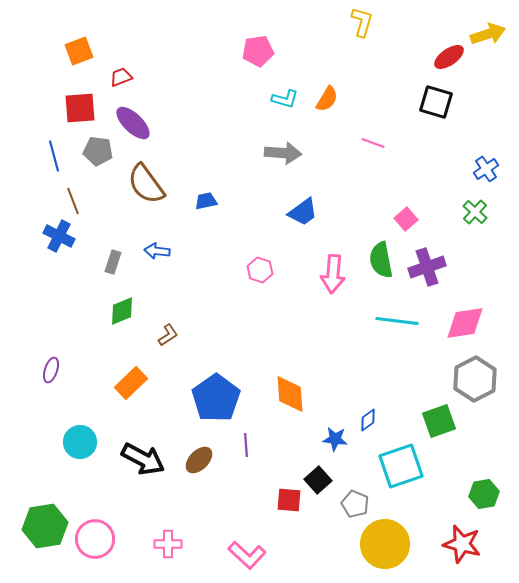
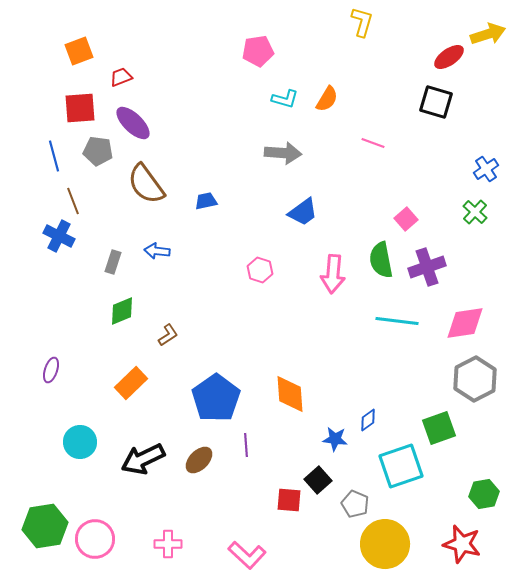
green square at (439, 421): moved 7 px down
black arrow at (143, 459): rotated 126 degrees clockwise
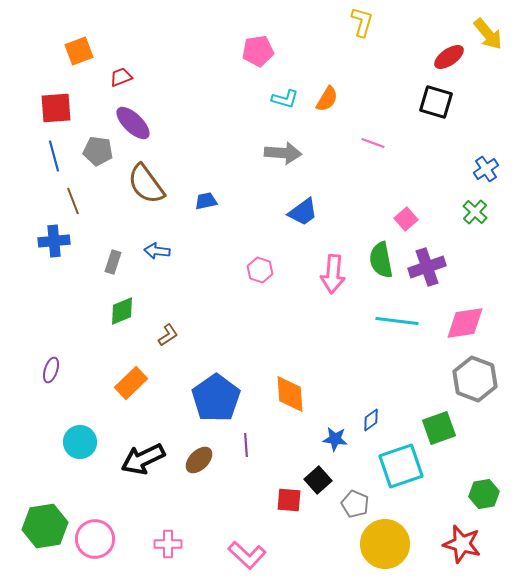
yellow arrow at (488, 34): rotated 68 degrees clockwise
red square at (80, 108): moved 24 px left
blue cross at (59, 236): moved 5 px left, 5 px down; rotated 32 degrees counterclockwise
gray hexagon at (475, 379): rotated 12 degrees counterclockwise
blue diamond at (368, 420): moved 3 px right
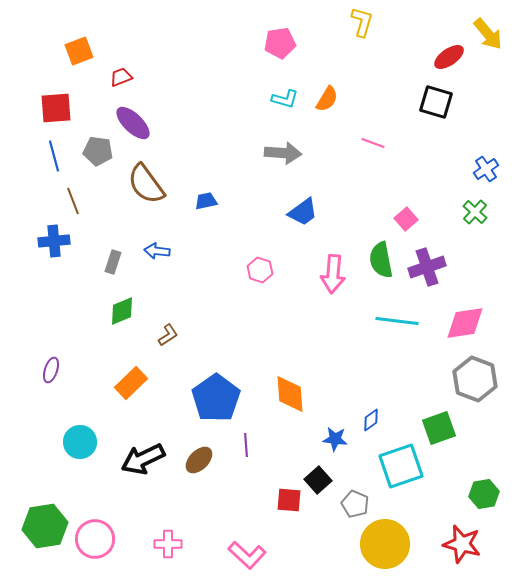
pink pentagon at (258, 51): moved 22 px right, 8 px up
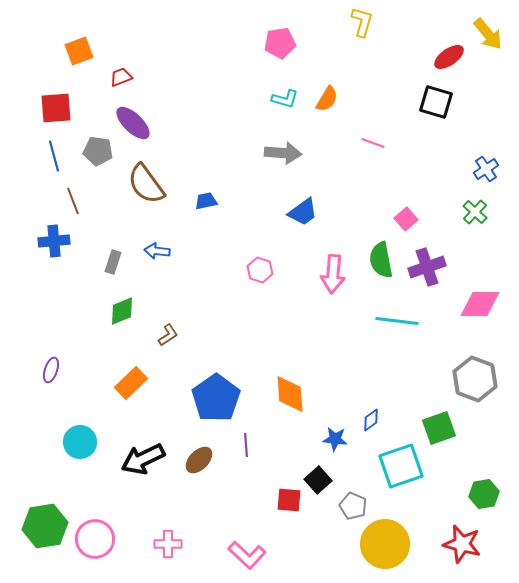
pink diamond at (465, 323): moved 15 px right, 19 px up; rotated 9 degrees clockwise
gray pentagon at (355, 504): moved 2 px left, 2 px down
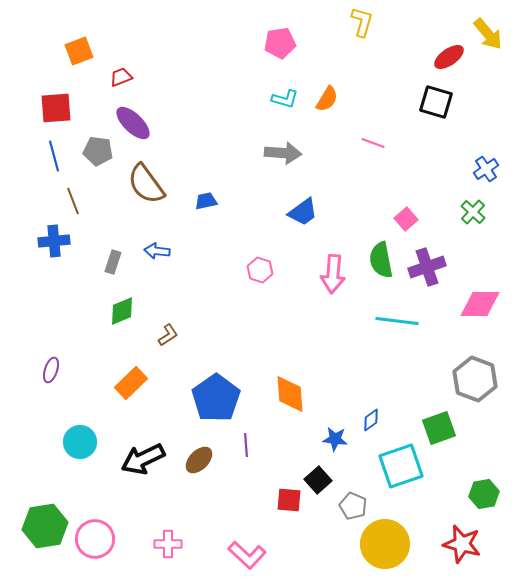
green cross at (475, 212): moved 2 px left
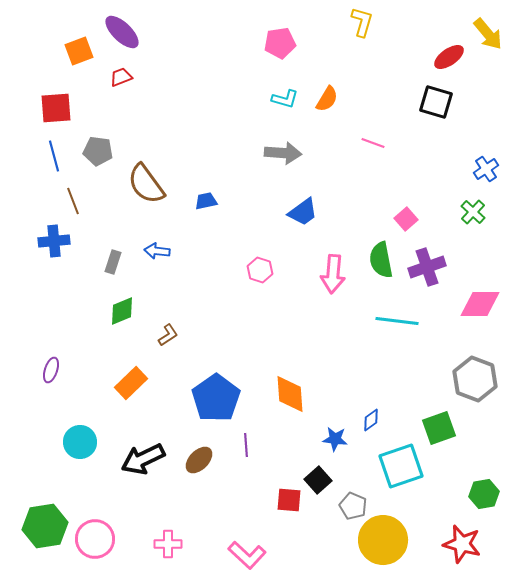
purple ellipse at (133, 123): moved 11 px left, 91 px up
yellow circle at (385, 544): moved 2 px left, 4 px up
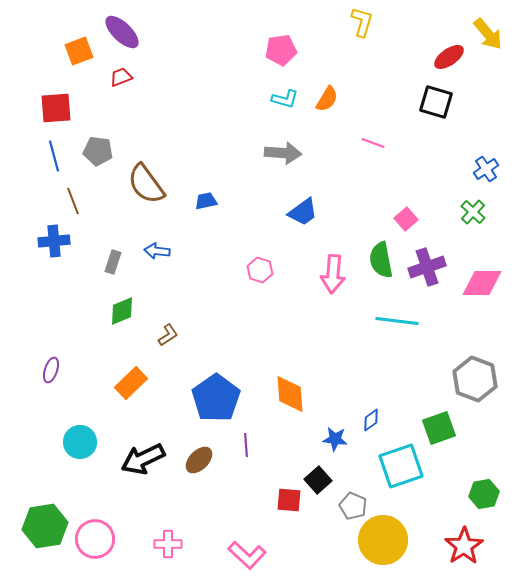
pink pentagon at (280, 43): moved 1 px right, 7 px down
pink diamond at (480, 304): moved 2 px right, 21 px up
red star at (462, 544): moved 2 px right, 2 px down; rotated 24 degrees clockwise
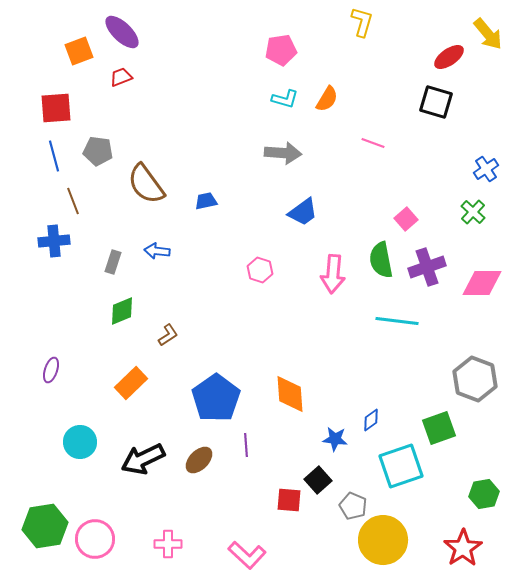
red star at (464, 546): moved 1 px left, 2 px down
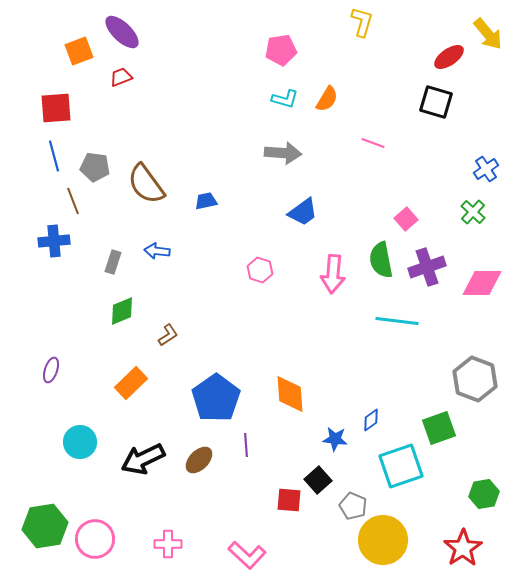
gray pentagon at (98, 151): moved 3 px left, 16 px down
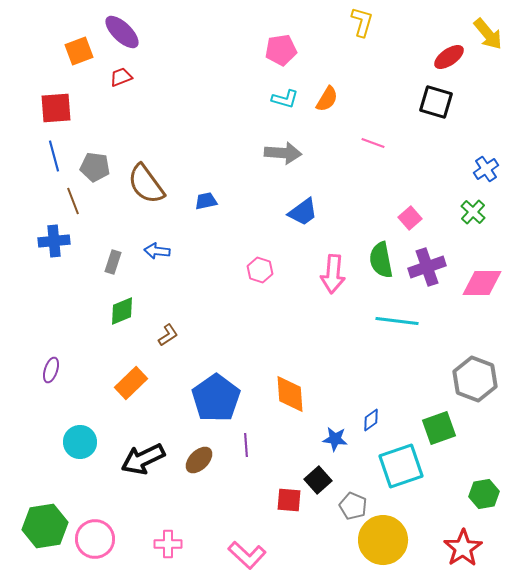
pink square at (406, 219): moved 4 px right, 1 px up
